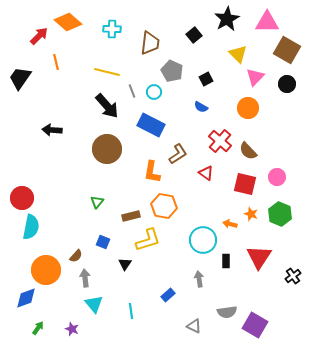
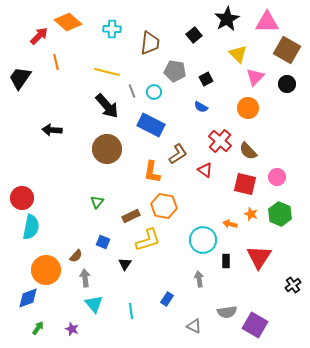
gray pentagon at (172, 71): moved 3 px right; rotated 15 degrees counterclockwise
red triangle at (206, 173): moved 1 px left, 3 px up
brown rectangle at (131, 216): rotated 12 degrees counterclockwise
black cross at (293, 276): moved 9 px down
blue rectangle at (168, 295): moved 1 px left, 4 px down; rotated 16 degrees counterclockwise
blue diamond at (26, 298): moved 2 px right
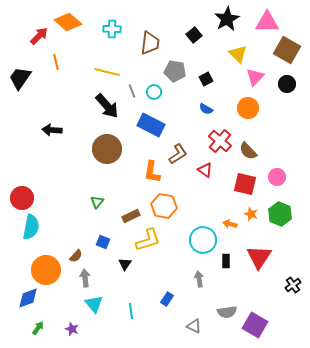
blue semicircle at (201, 107): moved 5 px right, 2 px down
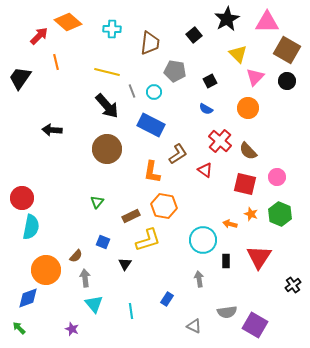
black square at (206, 79): moved 4 px right, 2 px down
black circle at (287, 84): moved 3 px up
green arrow at (38, 328): moved 19 px left; rotated 80 degrees counterclockwise
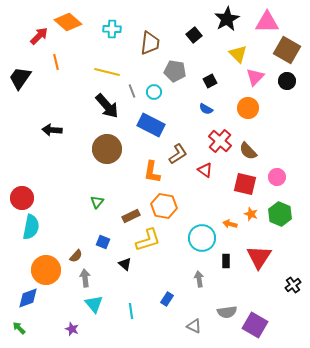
cyan circle at (203, 240): moved 1 px left, 2 px up
black triangle at (125, 264): rotated 24 degrees counterclockwise
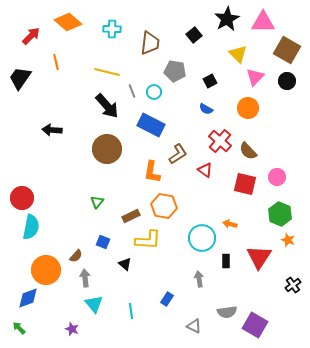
pink triangle at (267, 22): moved 4 px left
red arrow at (39, 36): moved 8 px left
orange star at (251, 214): moved 37 px right, 26 px down
yellow L-shape at (148, 240): rotated 20 degrees clockwise
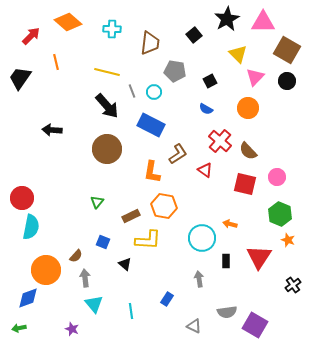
green arrow at (19, 328): rotated 56 degrees counterclockwise
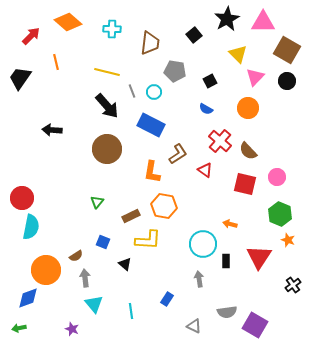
cyan circle at (202, 238): moved 1 px right, 6 px down
brown semicircle at (76, 256): rotated 16 degrees clockwise
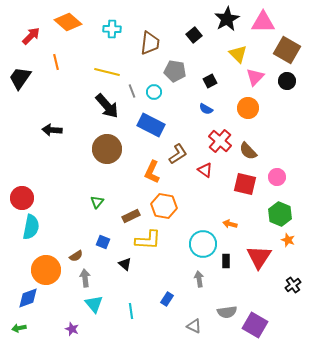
orange L-shape at (152, 172): rotated 15 degrees clockwise
